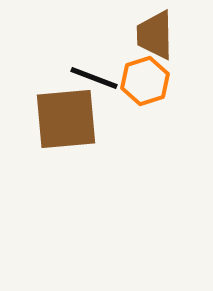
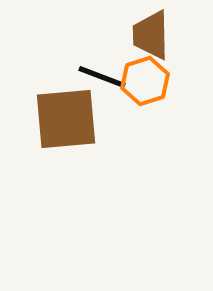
brown trapezoid: moved 4 px left
black line: moved 8 px right, 1 px up
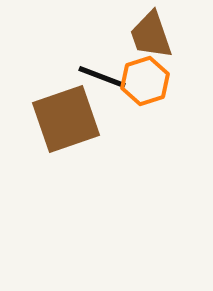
brown trapezoid: rotated 18 degrees counterclockwise
brown square: rotated 14 degrees counterclockwise
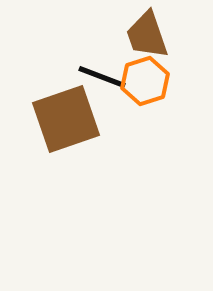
brown trapezoid: moved 4 px left
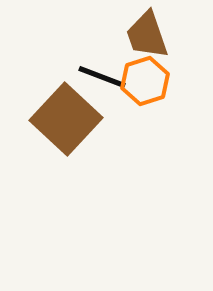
brown square: rotated 28 degrees counterclockwise
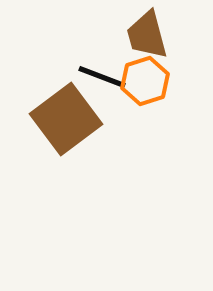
brown trapezoid: rotated 4 degrees clockwise
brown square: rotated 10 degrees clockwise
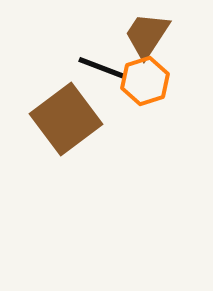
brown trapezoid: rotated 48 degrees clockwise
black line: moved 9 px up
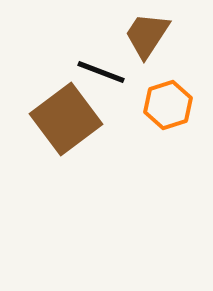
black line: moved 1 px left, 4 px down
orange hexagon: moved 23 px right, 24 px down
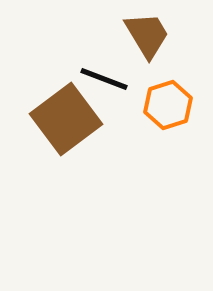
brown trapezoid: rotated 116 degrees clockwise
black line: moved 3 px right, 7 px down
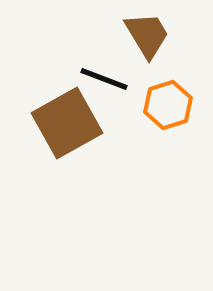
brown square: moved 1 px right, 4 px down; rotated 8 degrees clockwise
